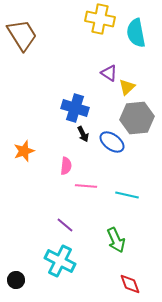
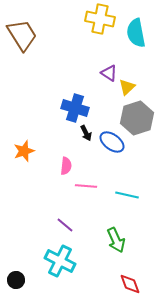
gray hexagon: rotated 12 degrees counterclockwise
black arrow: moved 3 px right, 1 px up
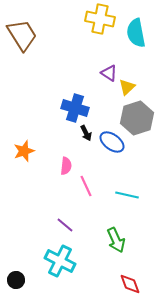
pink line: rotated 60 degrees clockwise
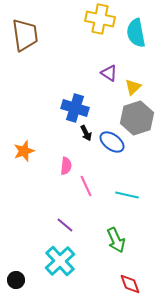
brown trapezoid: moved 3 px right; rotated 24 degrees clockwise
yellow triangle: moved 6 px right
cyan cross: rotated 20 degrees clockwise
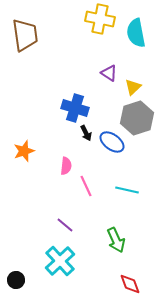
cyan line: moved 5 px up
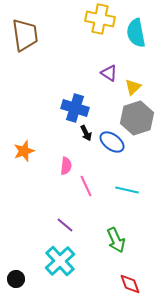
black circle: moved 1 px up
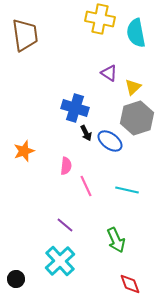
blue ellipse: moved 2 px left, 1 px up
